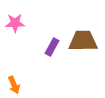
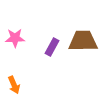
pink star: moved 15 px down
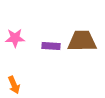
brown trapezoid: moved 1 px left
purple rectangle: moved 1 px left, 1 px up; rotated 66 degrees clockwise
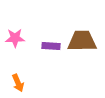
orange arrow: moved 4 px right, 2 px up
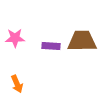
orange arrow: moved 1 px left, 1 px down
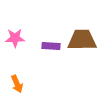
brown trapezoid: moved 1 px up
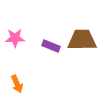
purple rectangle: rotated 18 degrees clockwise
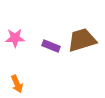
brown trapezoid: rotated 16 degrees counterclockwise
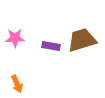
purple rectangle: rotated 12 degrees counterclockwise
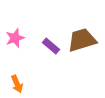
pink star: rotated 18 degrees counterclockwise
purple rectangle: rotated 30 degrees clockwise
